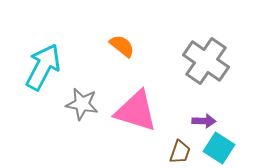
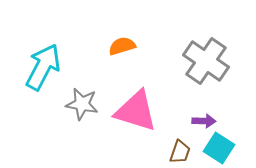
orange semicircle: rotated 56 degrees counterclockwise
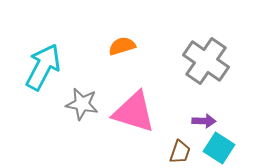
pink triangle: moved 2 px left, 1 px down
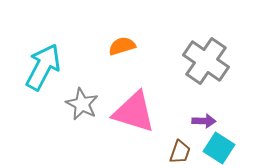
gray star: rotated 16 degrees clockwise
